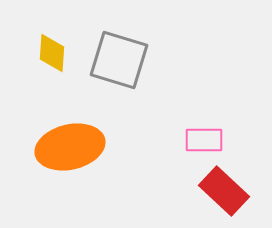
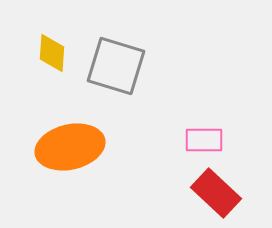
gray square: moved 3 px left, 6 px down
red rectangle: moved 8 px left, 2 px down
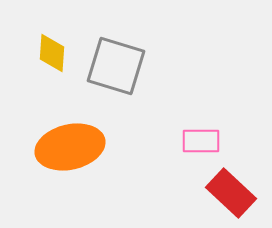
pink rectangle: moved 3 px left, 1 px down
red rectangle: moved 15 px right
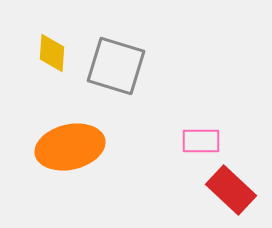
red rectangle: moved 3 px up
